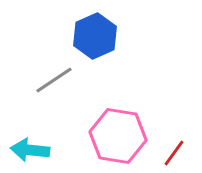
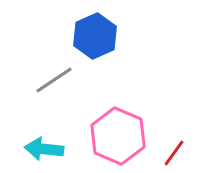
pink hexagon: rotated 14 degrees clockwise
cyan arrow: moved 14 px right, 1 px up
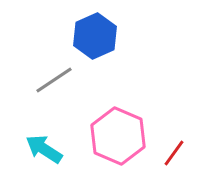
cyan arrow: rotated 27 degrees clockwise
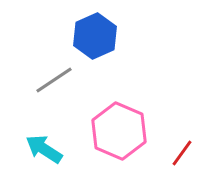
pink hexagon: moved 1 px right, 5 px up
red line: moved 8 px right
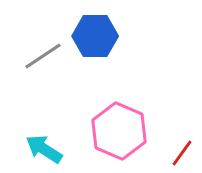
blue hexagon: rotated 24 degrees clockwise
gray line: moved 11 px left, 24 px up
